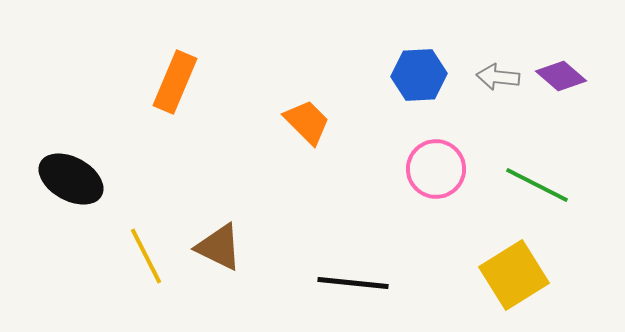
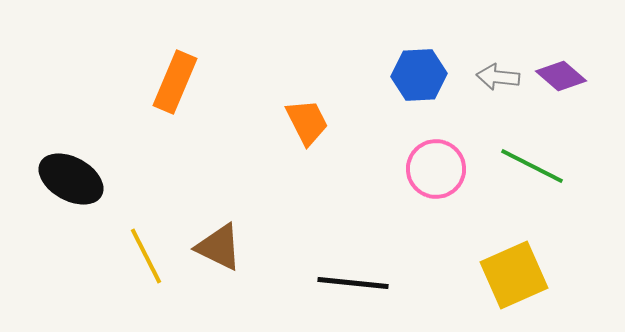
orange trapezoid: rotated 18 degrees clockwise
green line: moved 5 px left, 19 px up
yellow square: rotated 8 degrees clockwise
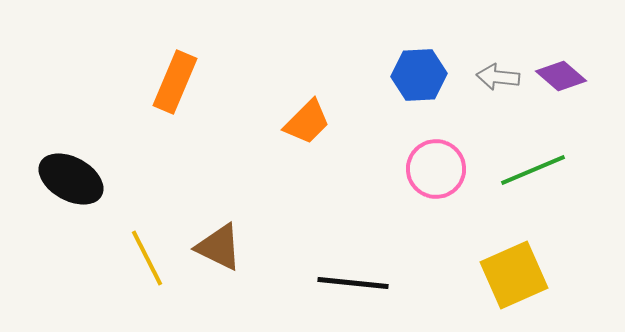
orange trapezoid: rotated 72 degrees clockwise
green line: moved 1 px right, 4 px down; rotated 50 degrees counterclockwise
yellow line: moved 1 px right, 2 px down
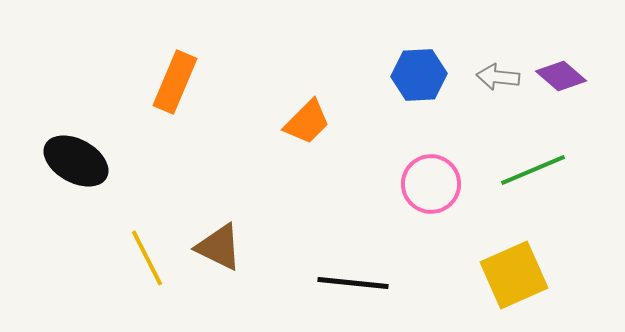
pink circle: moved 5 px left, 15 px down
black ellipse: moved 5 px right, 18 px up
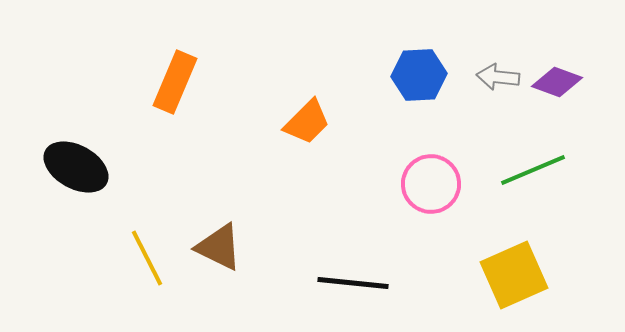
purple diamond: moved 4 px left, 6 px down; rotated 21 degrees counterclockwise
black ellipse: moved 6 px down
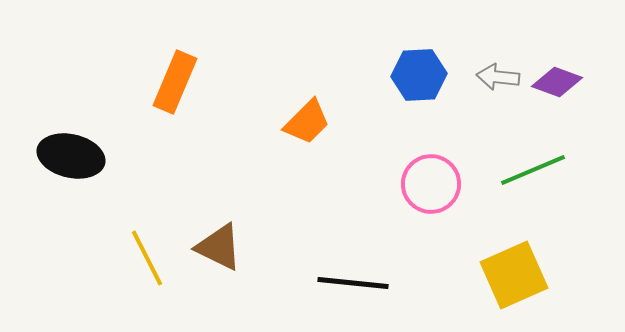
black ellipse: moved 5 px left, 11 px up; rotated 16 degrees counterclockwise
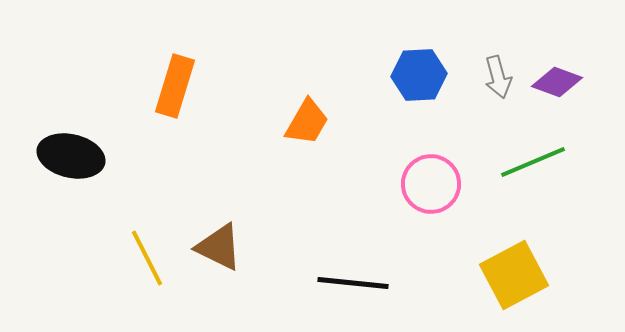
gray arrow: rotated 111 degrees counterclockwise
orange rectangle: moved 4 px down; rotated 6 degrees counterclockwise
orange trapezoid: rotated 15 degrees counterclockwise
green line: moved 8 px up
yellow square: rotated 4 degrees counterclockwise
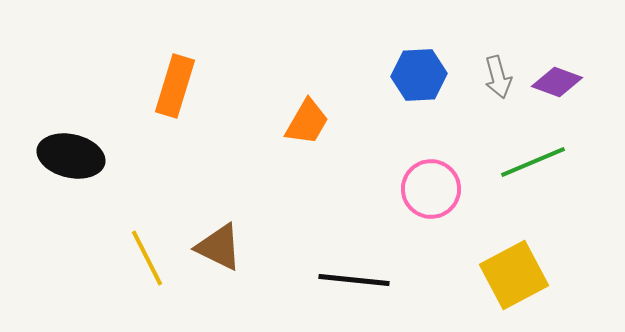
pink circle: moved 5 px down
black line: moved 1 px right, 3 px up
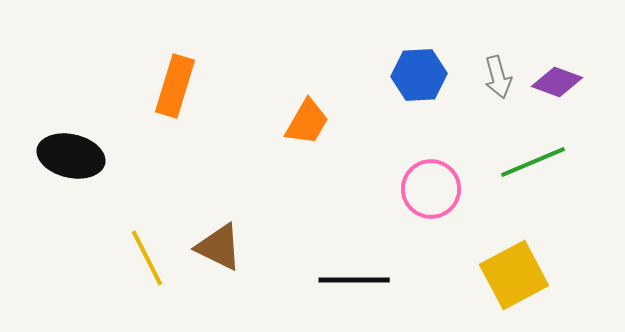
black line: rotated 6 degrees counterclockwise
